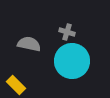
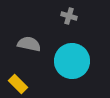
gray cross: moved 2 px right, 16 px up
yellow rectangle: moved 2 px right, 1 px up
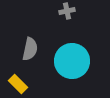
gray cross: moved 2 px left, 5 px up; rotated 28 degrees counterclockwise
gray semicircle: moved 1 px right, 5 px down; rotated 90 degrees clockwise
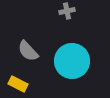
gray semicircle: moved 2 px left, 2 px down; rotated 125 degrees clockwise
yellow rectangle: rotated 18 degrees counterclockwise
